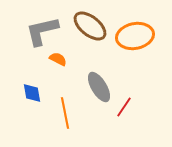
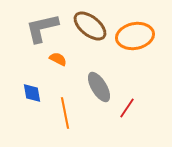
gray L-shape: moved 3 px up
red line: moved 3 px right, 1 px down
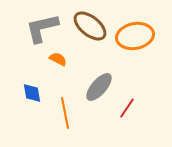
gray ellipse: rotated 72 degrees clockwise
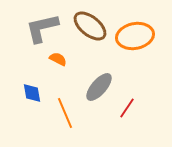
orange line: rotated 12 degrees counterclockwise
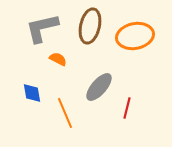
brown ellipse: rotated 64 degrees clockwise
red line: rotated 20 degrees counterclockwise
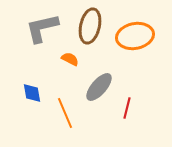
orange semicircle: moved 12 px right
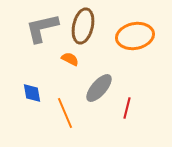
brown ellipse: moved 7 px left
gray ellipse: moved 1 px down
